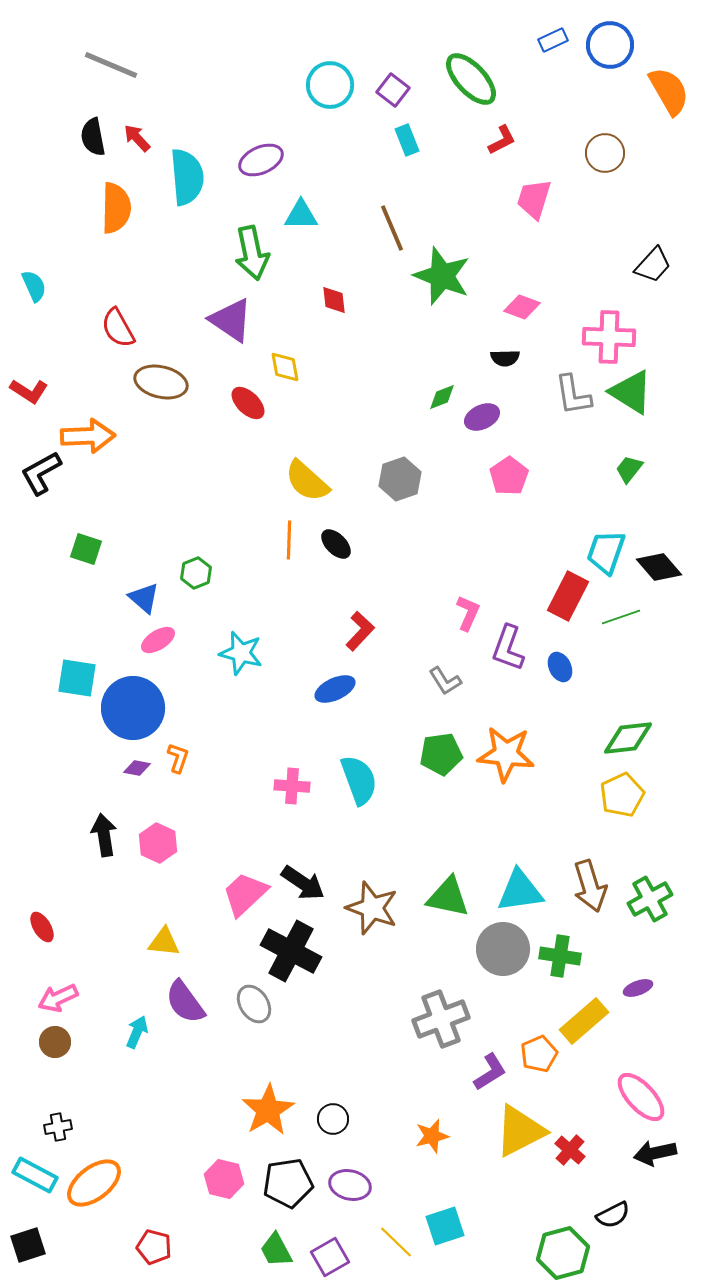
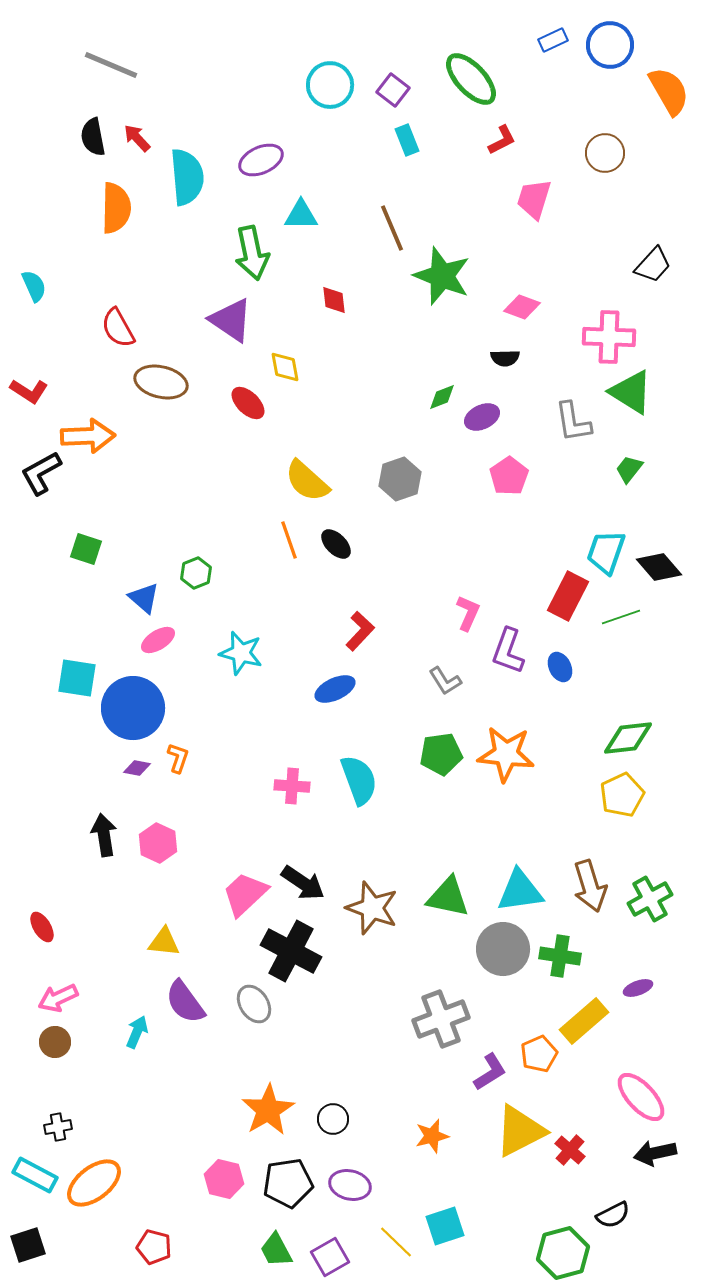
gray L-shape at (573, 395): moved 27 px down
orange line at (289, 540): rotated 21 degrees counterclockwise
purple L-shape at (508, 648): moved 3 px down
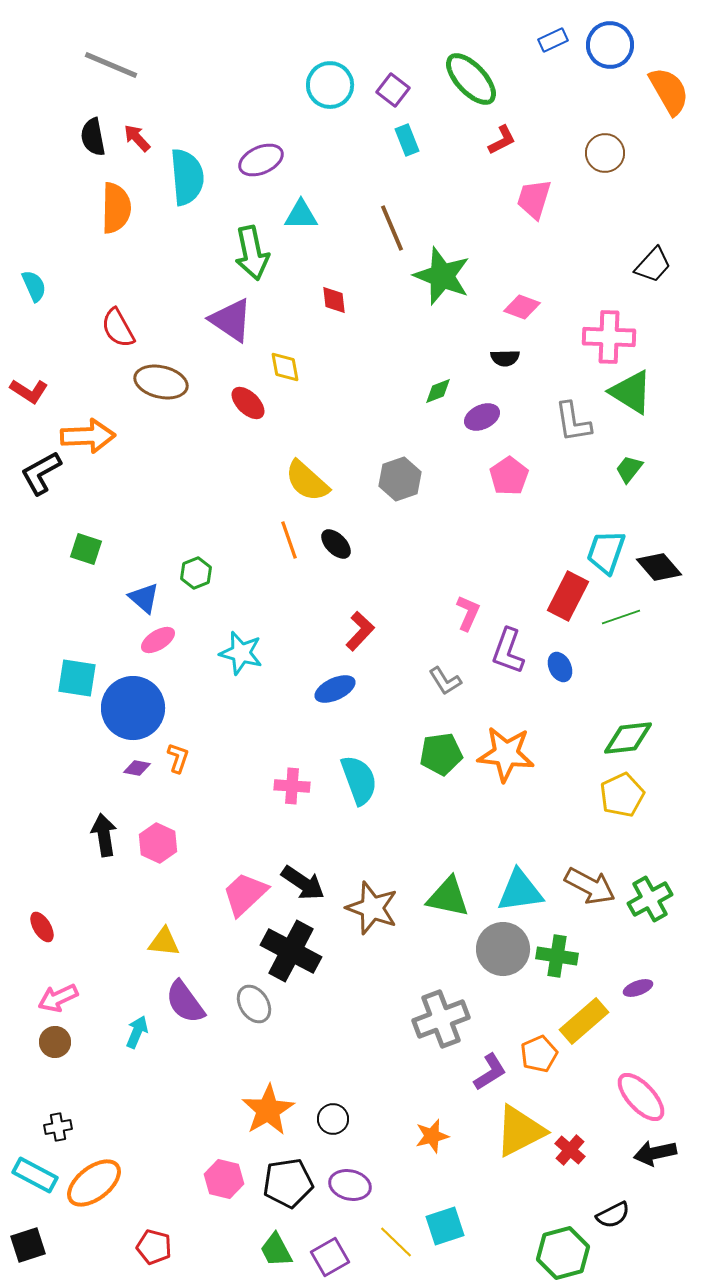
green diamond at (442, 397): moved 4 px left, 6 px up
brown arrow at (590, 886): rotated 45 degrees counterclockwise
green cross at (560, 956): moved 3 px left
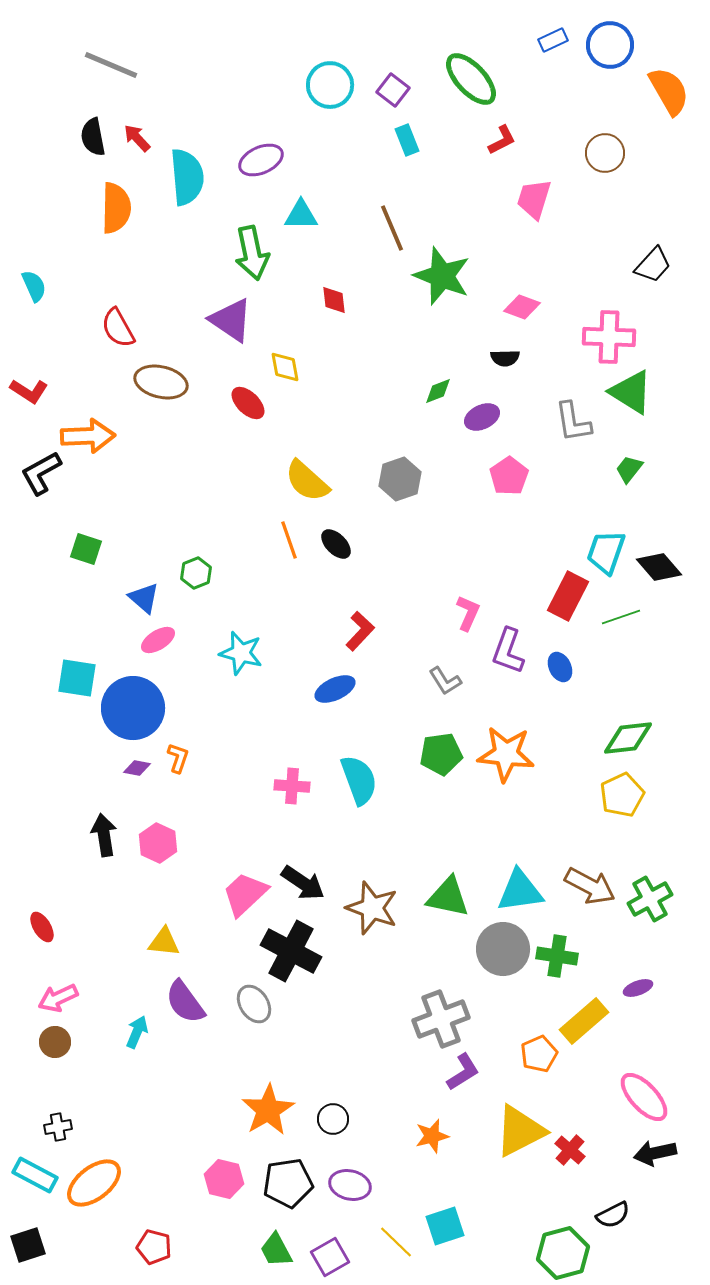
purple L-shape at (490, 1072): moved 27 px left
pink ellipse at (641, 1097): moved 3 px right
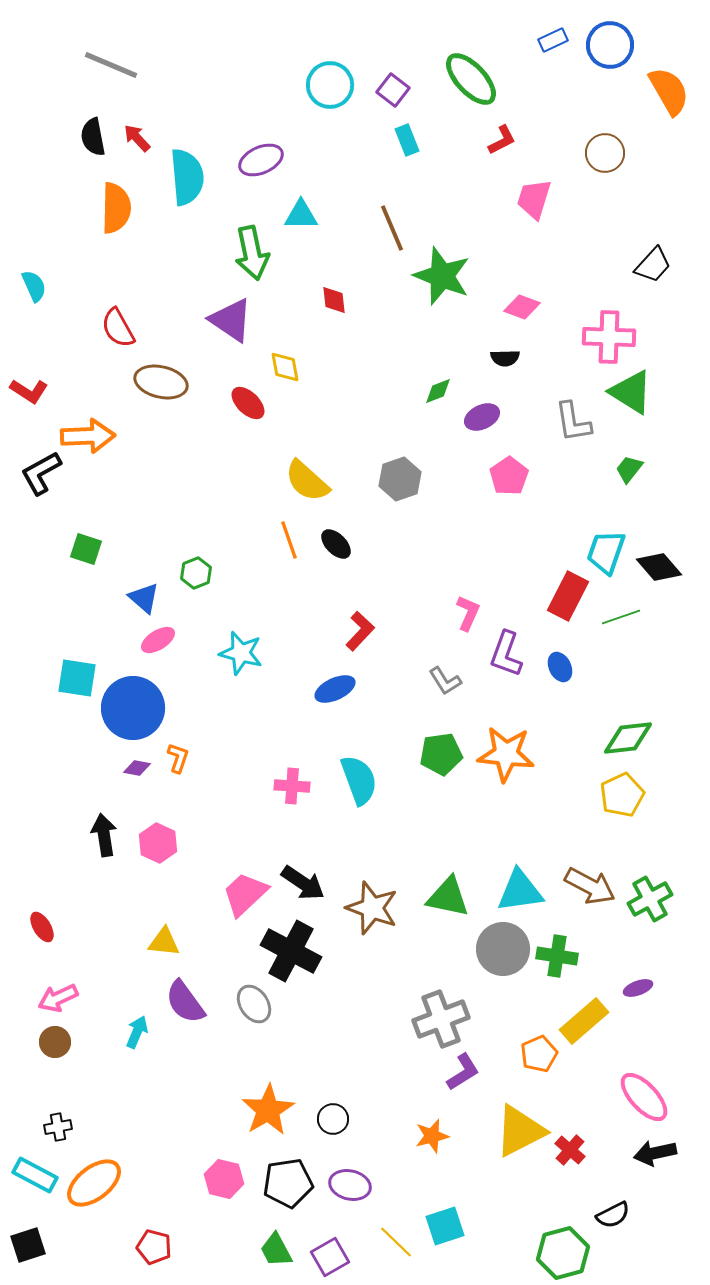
purple L-shape at (508, 651): moved 2 px left, 3 px down
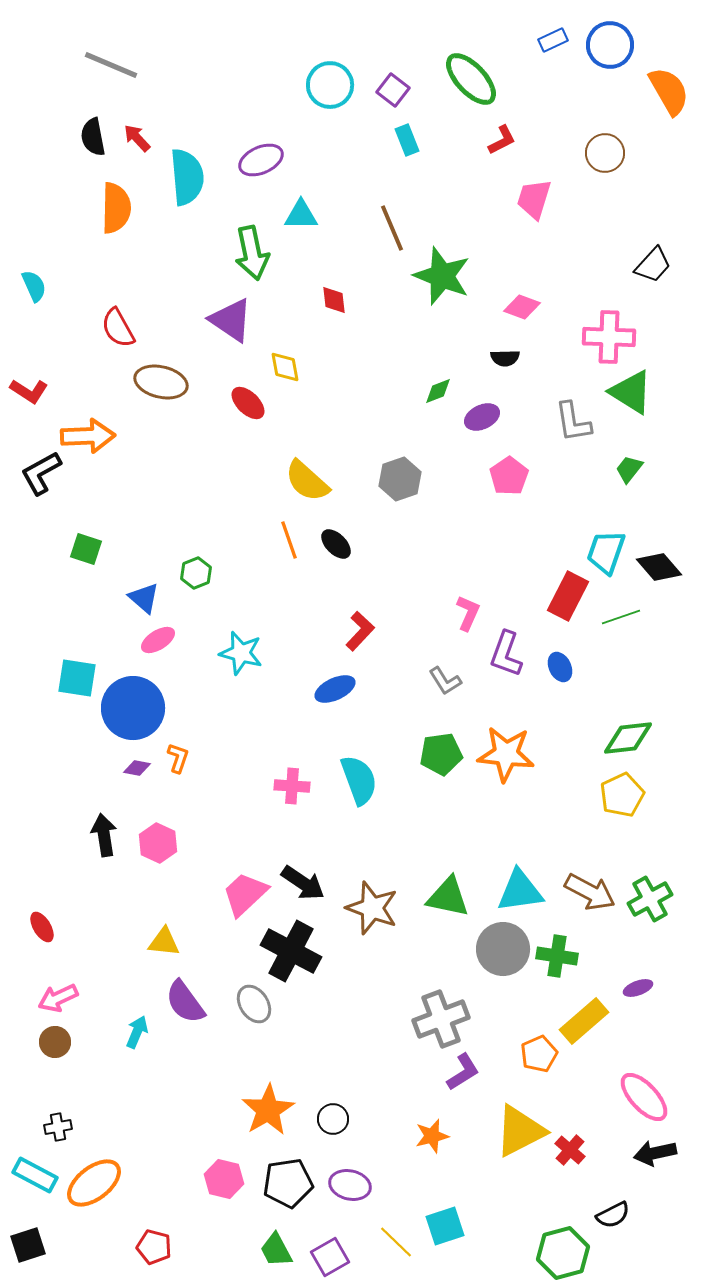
brown arrow at (590, 886): moved 6 px down
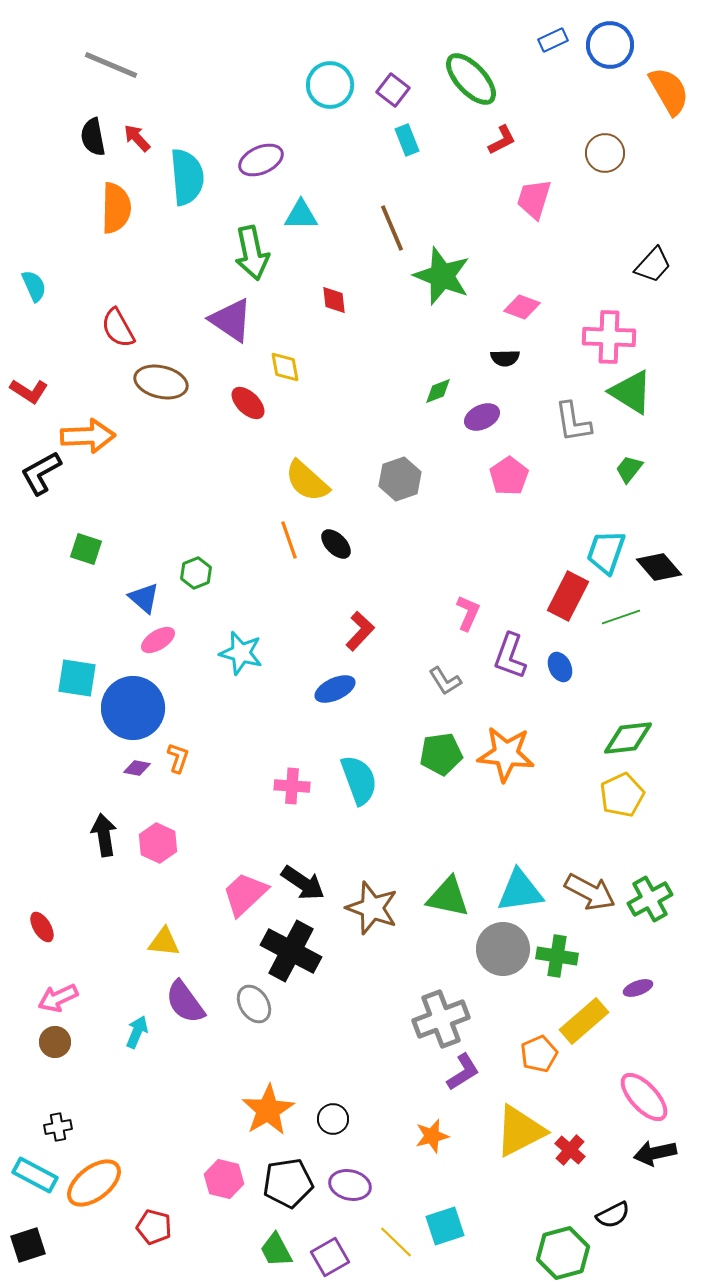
purple L-shape at (506, 654): moved 4 px right, 2 px down
red pentagon at (154, 1247): moved 20 px up
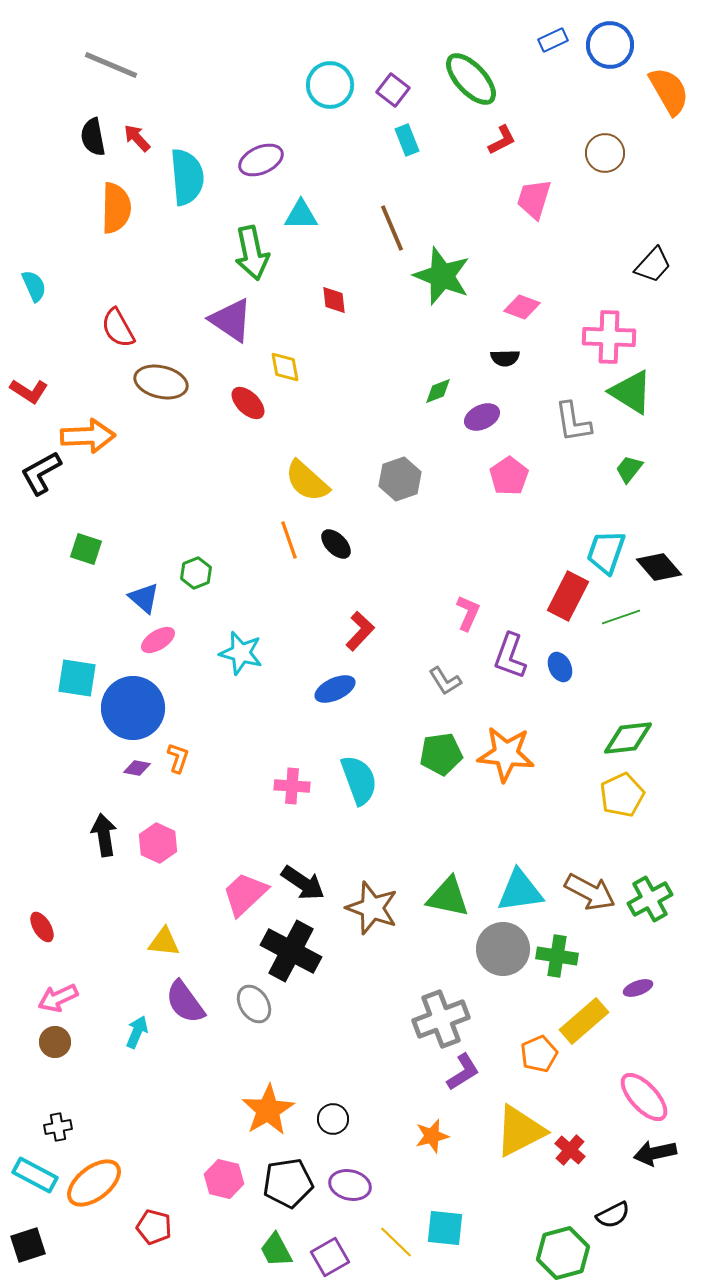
cyan square at (445, 1226): moved 2 px down; rotated 24 degrees clockwise
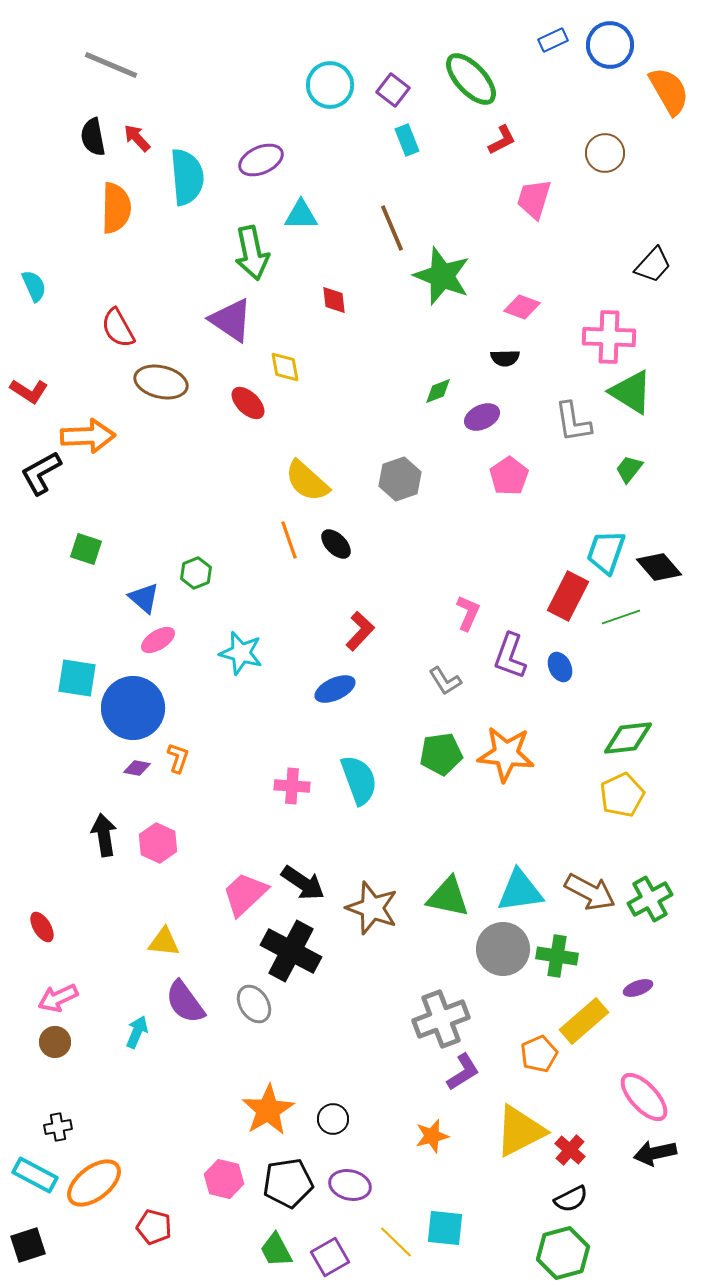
black semicircle at (613, 1215): moved 42 px left, 16 px up
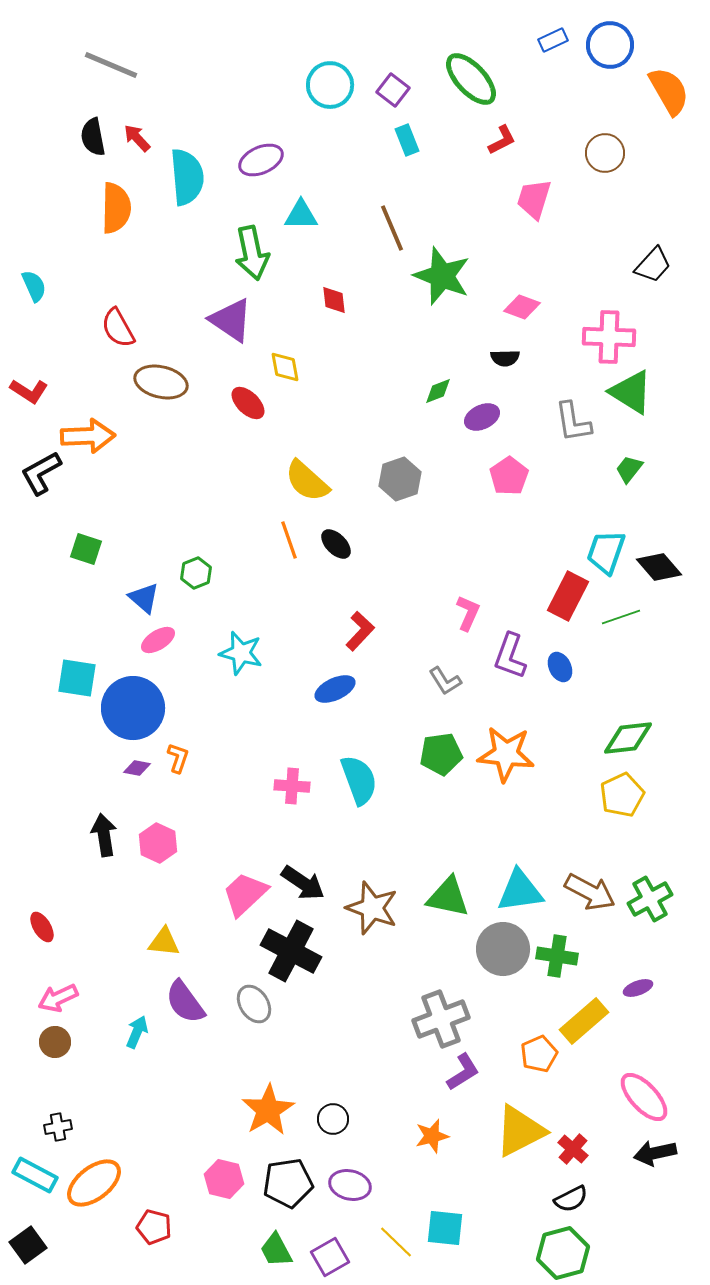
red cross at (570, 1150): moved 3 px right, 1 px up
black square at (28, 1245): rotated 18 degrees counterclockwise
